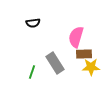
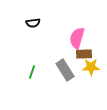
pink semicircle: moved 1 px right, 1 px down
gray rectangle: moved 10 px right, 7 px down
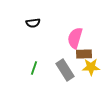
pink semicircle: moved 2 px left
green line: moved 2 px right, 4 px up
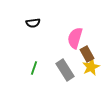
brown rectangle: moved 3 px right; rotated 63 degrees clockwise
yellow star: rotated 24 degrees counterclockwise
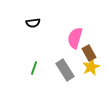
brown rectangle: moved 2 px right, 1 px up
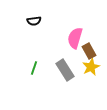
black semicircle: moved 1 px right, 2 px up
brown rectangle: moved 2 px up
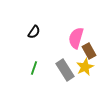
black semicircle: moved 11 px down; rotated 48 degrees counterclockwise
pink semicircle: moved 1 px right
yellow star: moved 6 px left
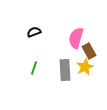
black semicircle: rotated 144 degrees counterclockwise
gray rectangle: rotated 30 degrees clockwise
